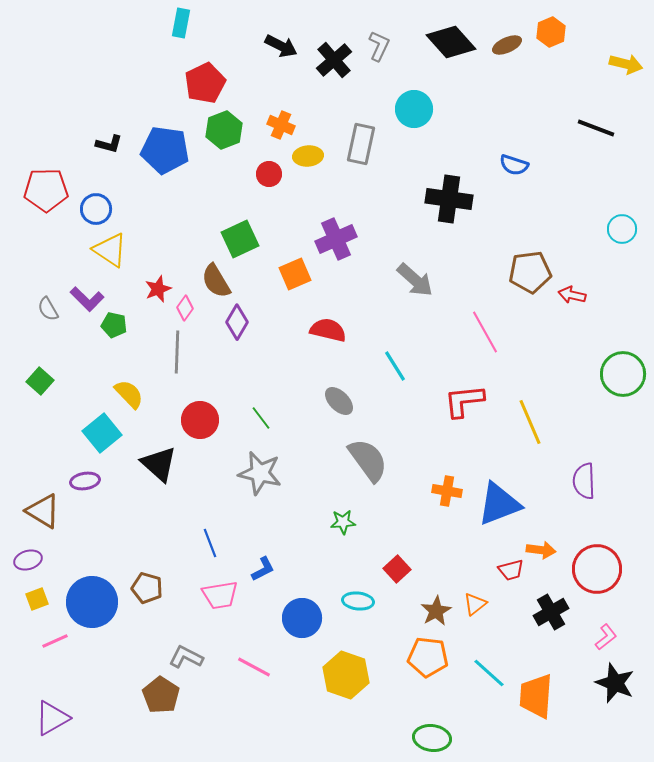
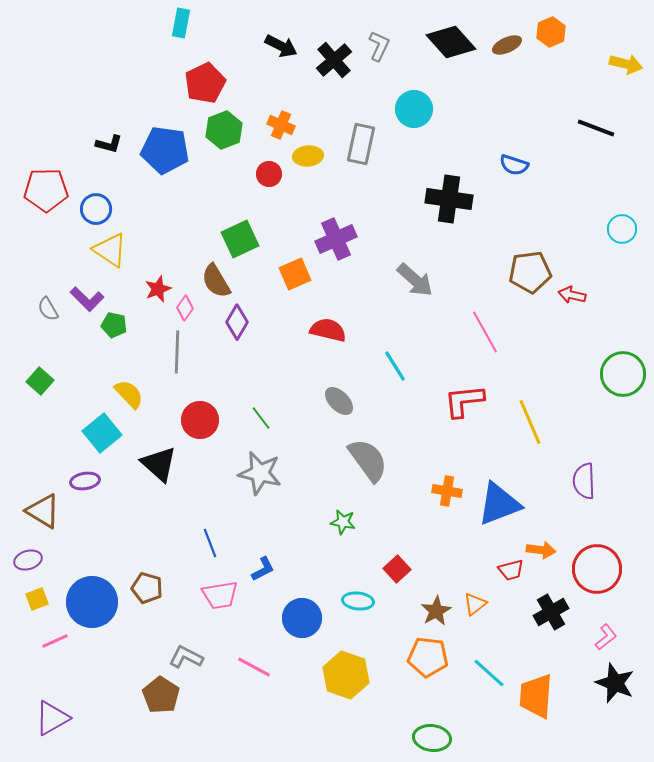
green star at (343, 522): rotated 15 degrees clockwise
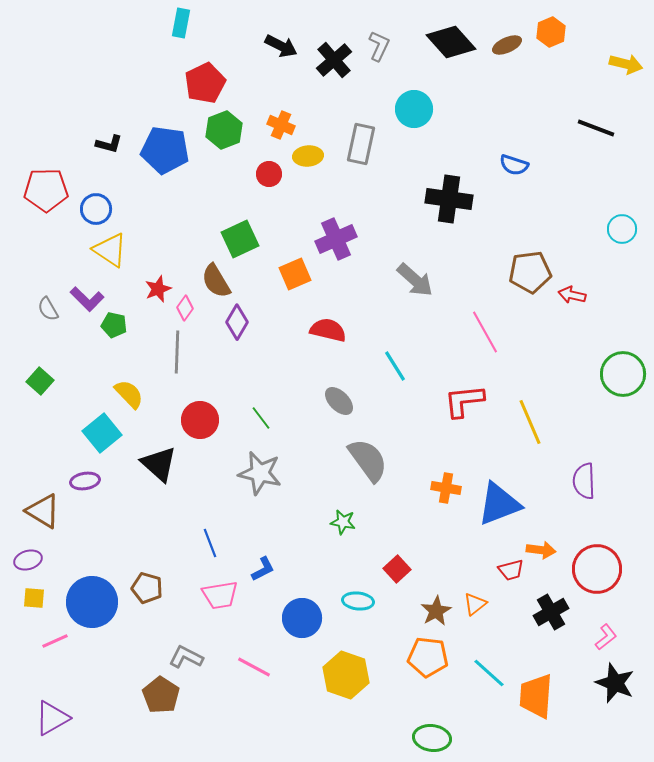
orange cross at (447, 491): moved 1 px left, 3 px up
yellow square at (37, 599): moved 3 px left, 1 px up; rotated 25 degrees clockwise
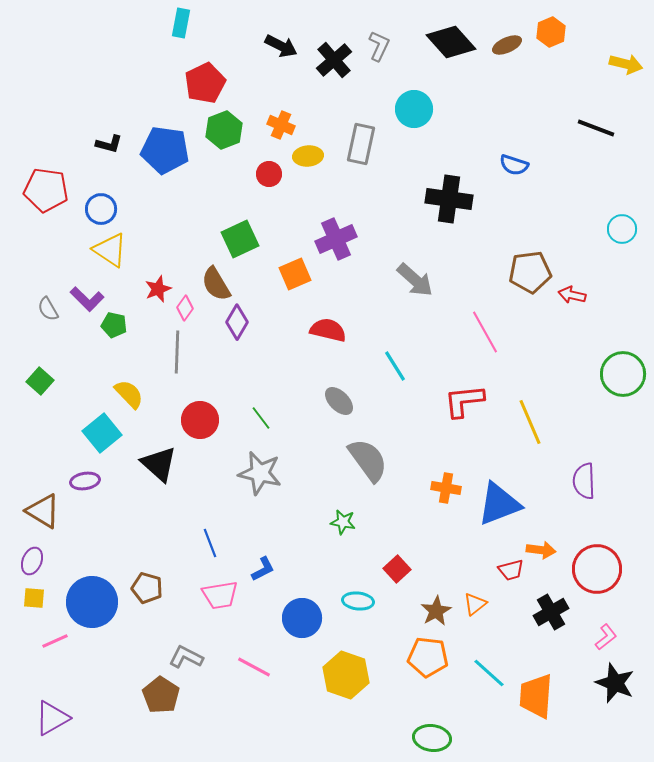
red pentagon at (46, 190): rotated 9 degrees clockwise
blue circle at (96, 209): moved 5 px right
brown semicircle at (216, 281): moved 3 px down
purple ellipse at (28, 560): moved 4 px right, 1 px down; rotated 52 degrees counterclockwise
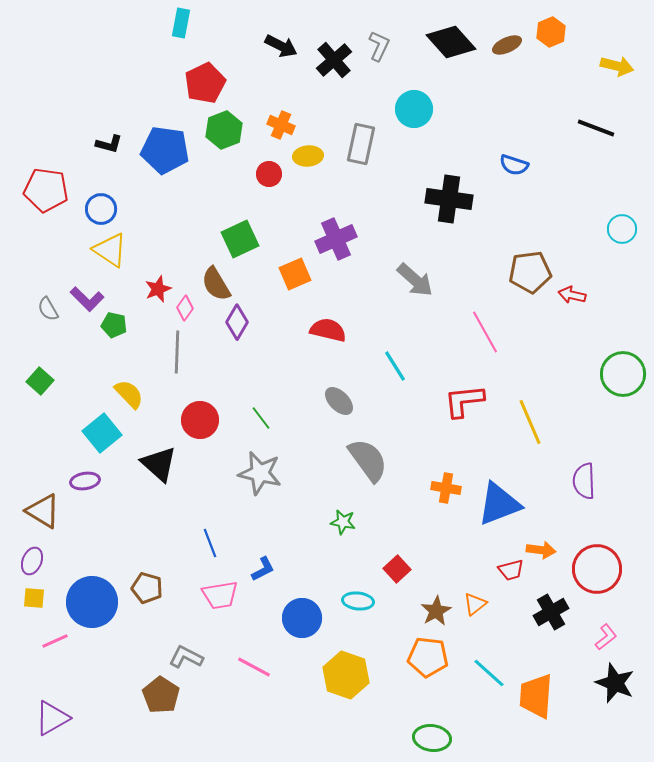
yellow arrow at (626, 64): moved 9 px left, 2 px down
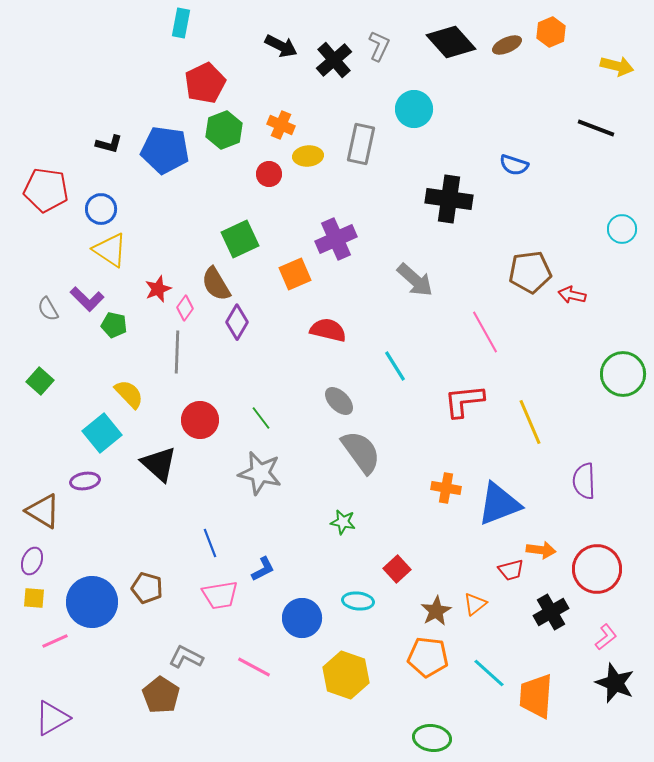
gray semicircle at (368, 460): moved 7 px left, 8 px up
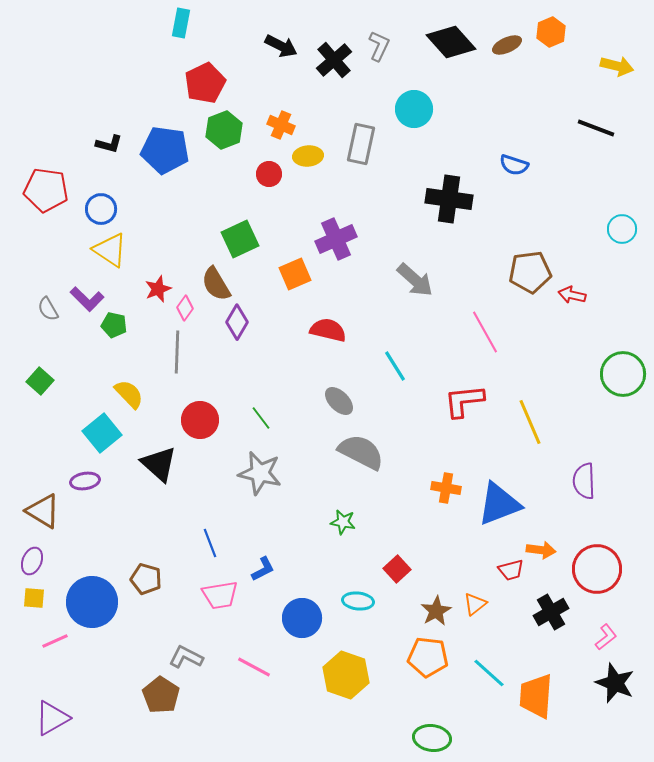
gray semicircle at (361, 452): rotated 27 degrees counterclockwise
brown pentagon at (147, 588): moved 1 px left, 9 px up
